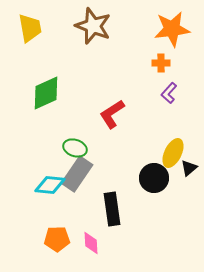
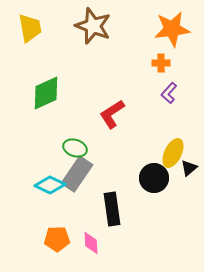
cyan diamond: rotated 20 degrees clockwise
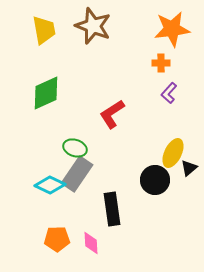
yellow trapezoid: moved 14 px right, 2 px down
black circle: moved 1 px right, 2 px down
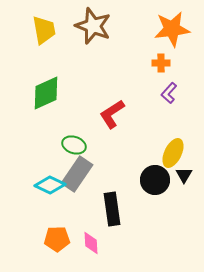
green ellipse: moved 1 px left, 3 px up
black triangle: moved 5 px left, 7 px down; rotated 18 degrees counterclockwise
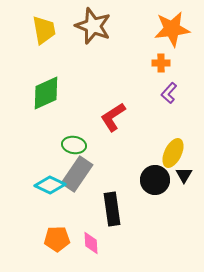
red L-shape: moved 1 px right, 3 px down
green ellipse: rotated 10 degrees counterclockwise
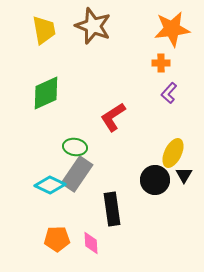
green ellipse: moved 1 px right, 2 px down
